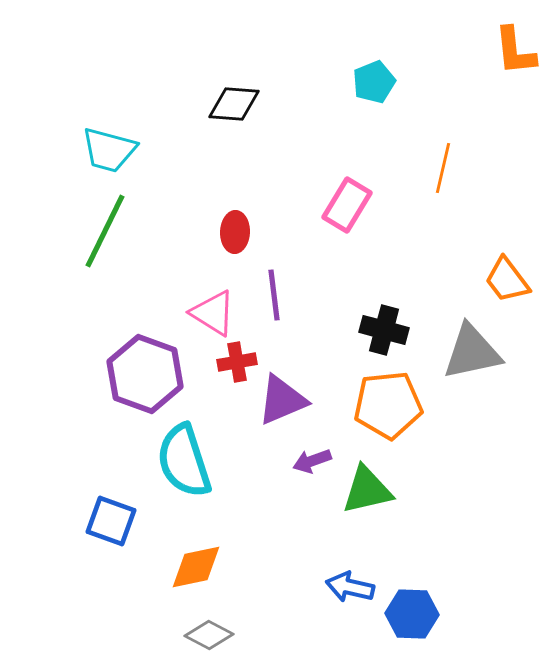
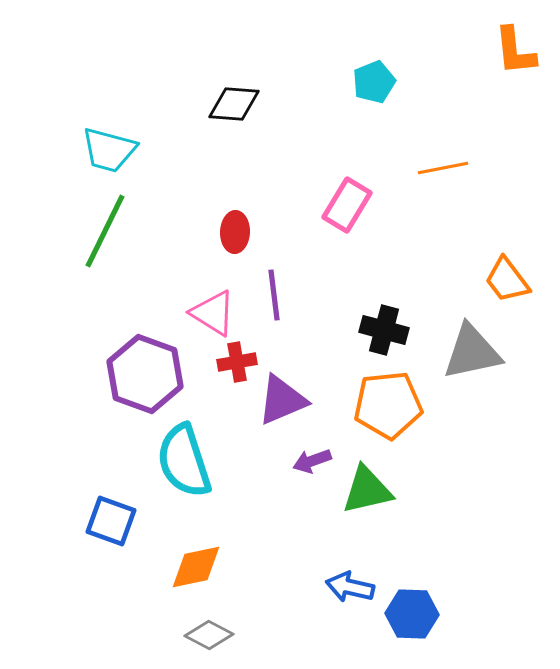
orange line: rotated 66 degrees clockwise
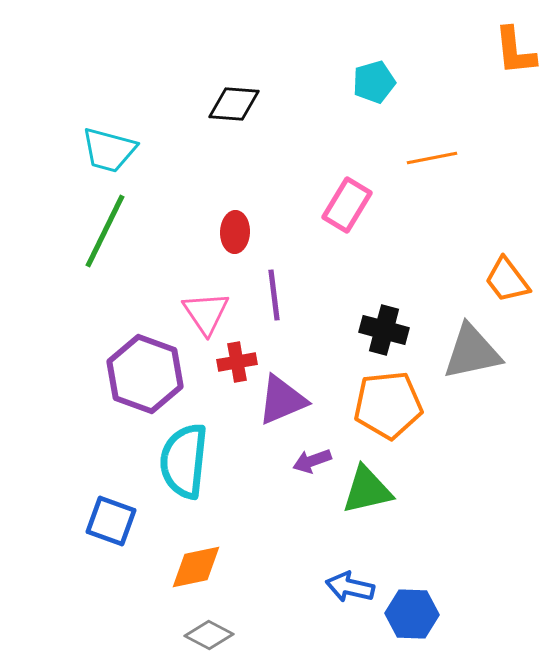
cyan pentagon: rotated 6 degrees clockwise
orange line: moved 11 px left, 10 px up
pink triangle: moved 7 px left; rotated 24 degrees clockwise
cyan semicircle: rotated 24 degrees clockwise
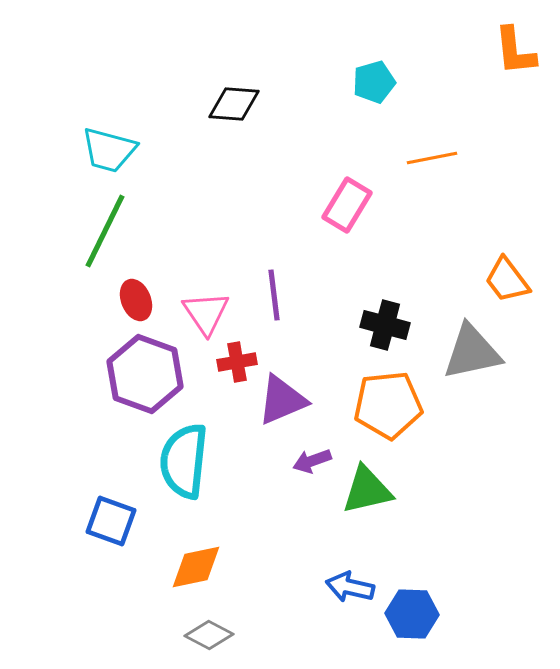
red ellipse: moved 99 px left, 68 px down; rotated 24 degrees counterclockwise
black cross: moved 1 px right, 5 px up
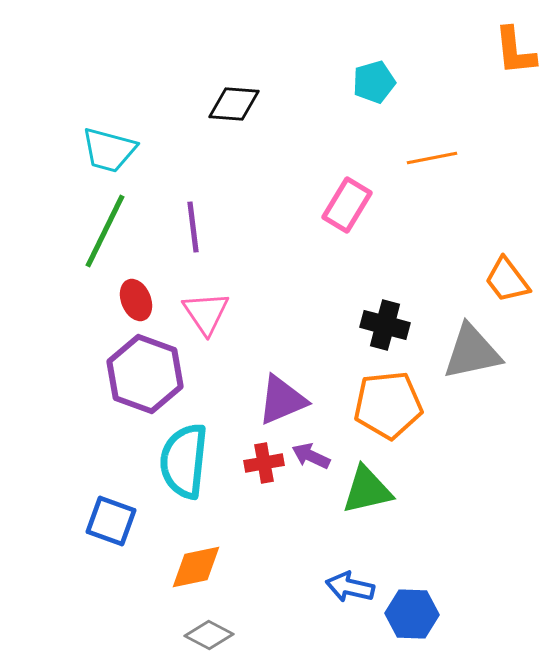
purple line: moved 81 px left, 68 px up
red cross: moved 27 px right, 101 px down
purple arrow: moved 1 px left, 5 px up; rotated 45 degrees clockwise
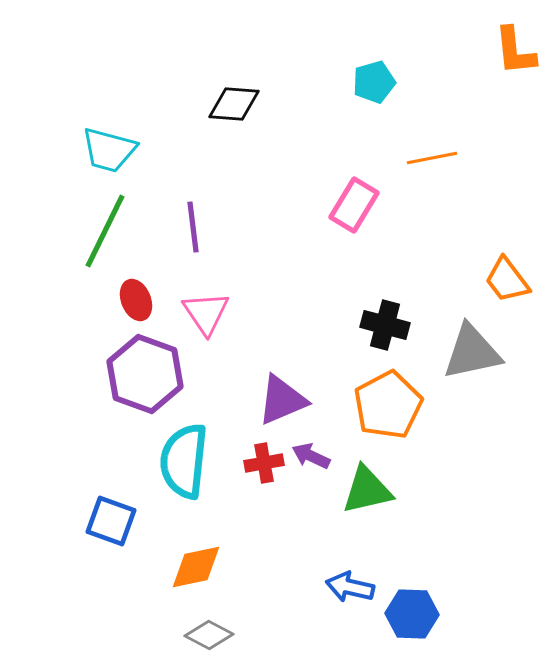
pink rectangle: moved 7 px right
orange pentagon: rotated 22 degrees counterclockwise
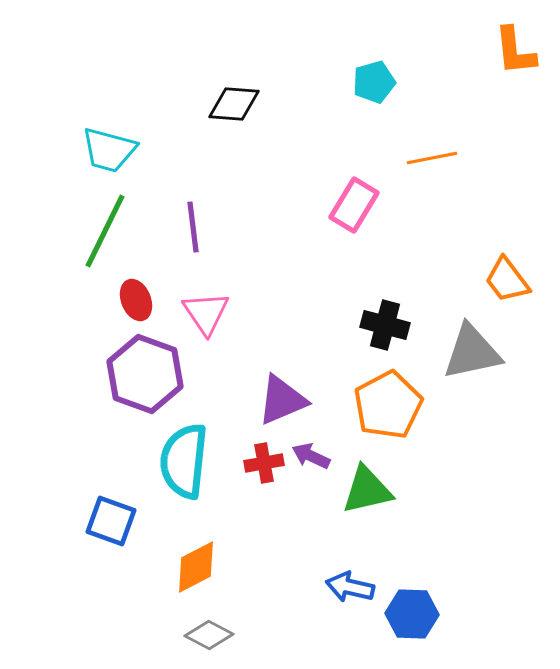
orange diamond: rotated 16 degrees counterclockwise
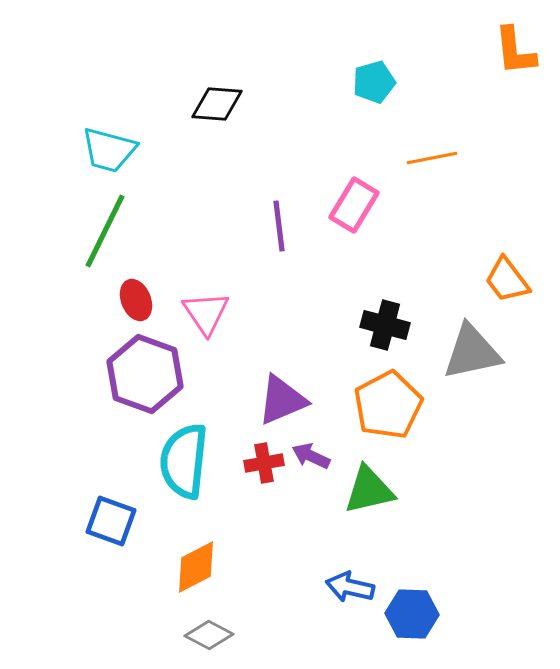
black diamond: moved 17 px left
purple line: moved 86 px right, 1 px up
green triangle: moved 2 px right
